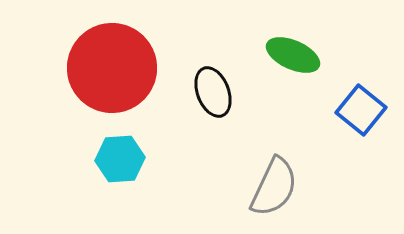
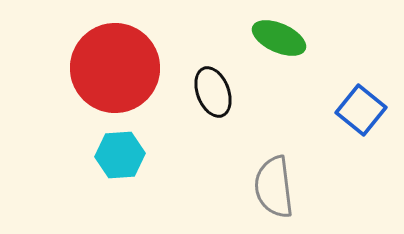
green ellipse: moved 14 px left, 17 px up
red circle: moved 3 px right
cyan hexagon: moved 4 px up
gray semicircle: rotated 148 degrees clockwise
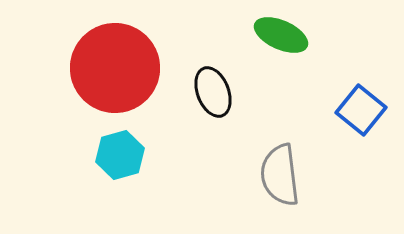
green ellipse: moved 2 px right, 3 px up
cyan hexagon: rotated 12 degrees counterclockwise
gray semicircle: moved 6 px right, 12 px up
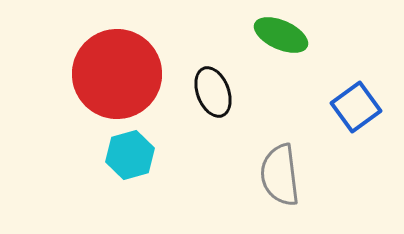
red circle: moved 2 px right, 6 px down
blue square: moved 5 px left, 3 px up; rotated 15 degrees clockwise
cyan hexagon: moved 10 px right
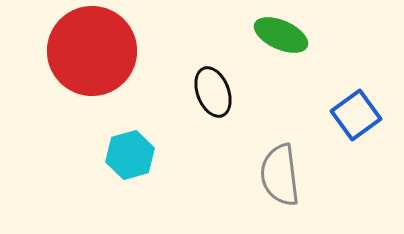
red circle: moved 25 px left, 23 px up
blue square: moved 8 px down
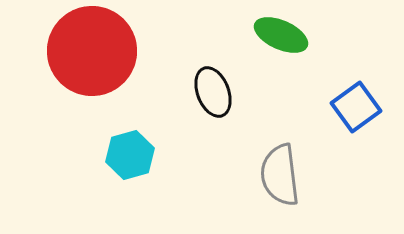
blue square: moved 8 px up
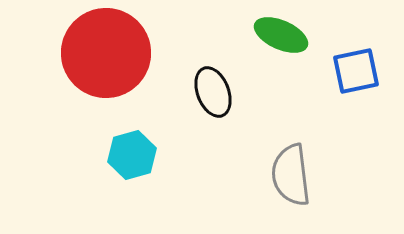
red circle: moved 14 px right, 2 px down
blue square: moved 36 px up; rotated 24 degrees clockwise
cyan hexagon: moved 2 px right
gray semicircle: moved 11 px right
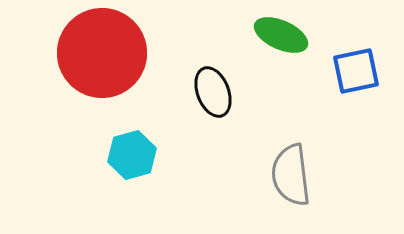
red circle: moved 4 px left
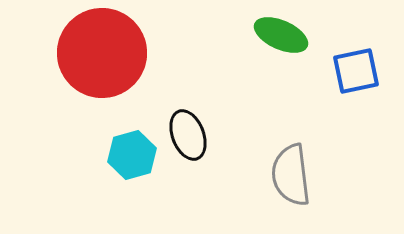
black ellipse: moved 25 px left, 43 px down
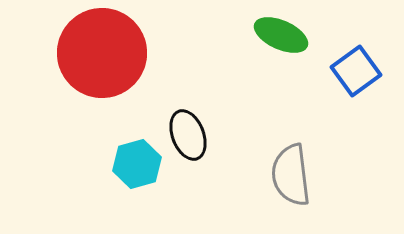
blue square: rotated 24 degrees counterclockwise
cyan hexagon: moved 5 px right, 9 px down
